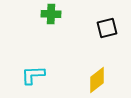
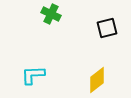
green cross: rotated 24 degrees clockwise
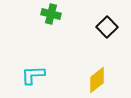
green cross: rotated 12 degrees counterclockwise
black square: moved 1 px up; rotated 30 degrees counterclockwise
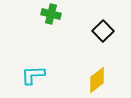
black square: moved 4 px left, 4 px down
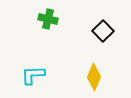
green cross: moved 3 px left, 5 px down
yellow diamond: moved 3 px left, 3 px up; rotated 28 degrees counterclockwise
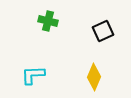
green cross: moved 2 px down
black square: rotated 20 degrees clockwise
